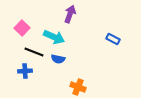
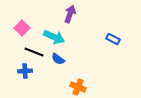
blue semicircle: rotated 24 degrees clockwise
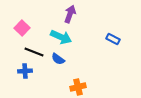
cyan arrow: moved 7 px right
orange cross: rotated 35 degrees counterclockwise
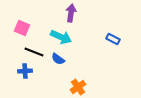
purple arrow: moved 1 px right, 1 px up; rotated 12 degrees counterclockwise
pink square: rotated 21 degrees counterclockwise
orange cross: rotated 21 degrees counterclockwise
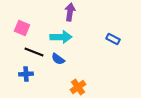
purple arrow: moved 1 px left, 1 px up
cyan arrow: rotated 25 degrees counterclockwise
blue cross: moved 1 px right, 3 px down
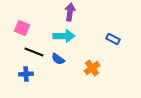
cyan arrow: moved 3 px right, 1 px up
orange cross: moved 14 px right, 19 px up
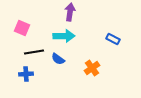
black line: rotated 30 degrees counterclockwise
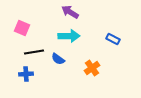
purple arrow: rotated 66 degrees counterclockwise
cyan arrow: moved 5 px right
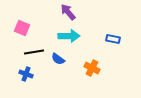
purple arrow: moved 2 px left; rotated 18 degrees clockwise
blue rectangle: rotated 16 degrees counterclockwise
orange cross: rotated 28 degrees counterclockwise
blue cross: rotated 24 degrees clockwise
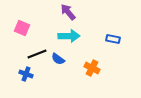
black line: moved 3 px right, 2 px down; rotated 12 degrees counterclockwise
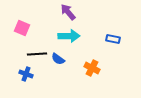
black line: rotated 18 degrees clockwise
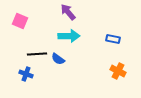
pink square: moved 2 px left, 7 px up
orange cross: moved 26 px right, 3 px down
